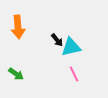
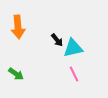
cyan triangle: moved 2 px right, 1 px down
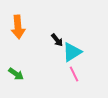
cyan triangle: moved 1 px left, 4 px down; rotated 20 degrees counterclockwise
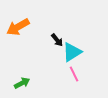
orange arrow: rotated 65 degrees clockwise
green arrow: moved 6 px right, 9 px down; rotated 63 degrees counterclockwise
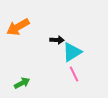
black arrow: rotated 48 degrees counterclockwise
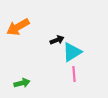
black arrow: rotated 24 degrees counterclockwise
pink line: rotated 21 degrees clockwise
green arrow: rotated 14 degrees clockwise
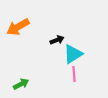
cyan triangle: moved 1 px right, 2 px down
green arrow: moved 1 px left, 1 px down; rotated 14 degrees counterclockwise
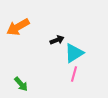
cyan triangle: moved 1 px right, 1 px up
pink line: rotated 21 degrees clockwise
green arrow: rotated 77 degrees clockwise
